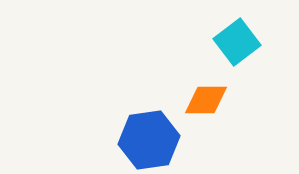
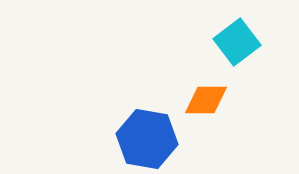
blue hexagon: moved 2 px left, 1 px up; rotated 18 degrees clockwise
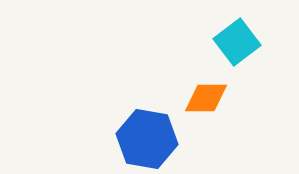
orange diamond: moved 2 px up
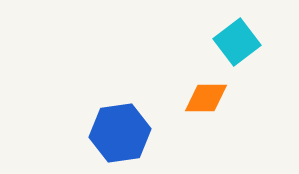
blue hexagon: moved 27 px left, 6 px up; rotated 18 degrees counterclockwise
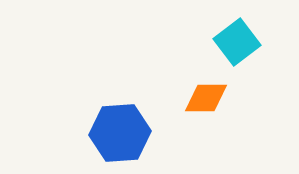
blue hexagon: rotated 4 degrees clockwise
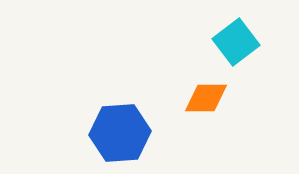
cyan square: moved 1 px left
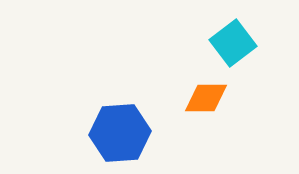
cyan square: moved 3 px left, 1 px down
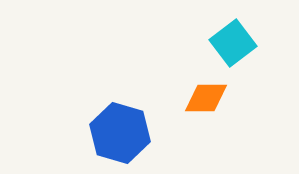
blue hexagon: rotated 20 degrees clockwise
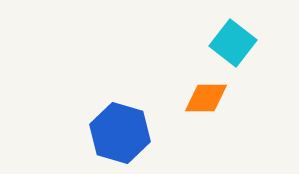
cyan square: rotated 15 degrees counterclockwise
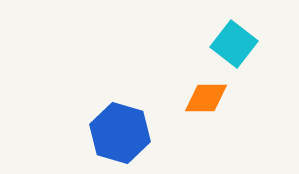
cyan square: moved 1 px right, 1 px down
